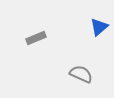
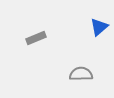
gray semicircle: rotated 25 degrees counterclockwise
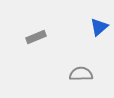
gray rectangle: moved 1 px up
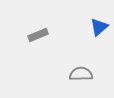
gray rectangle: moved 2 px right, 2 px up
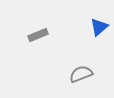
gray semicircle: rotated 20 degrees counterclockwise
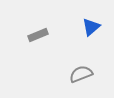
blue triangle: moved 8 px left
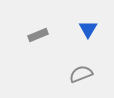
blue triangle: moved 3 px left, 2 px down; rotated 18 degrees counterclockwise
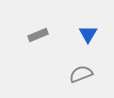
blue triangle: moved 5 px down
